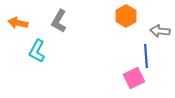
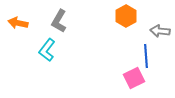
cyan L-shape: moved 10 px right, 1 px up; rotated 10 degrees clockwise
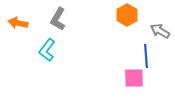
orange hexagon: moved 1 px right, 1 px up
gray L-shape: moved 1 px left, 2 px up
gray arrow: rotated 24 degrees clockwise
pink square: rotated 25 degrees clockwise
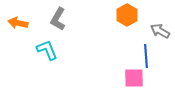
cyan L-shape: rotated 120 degrees clockwise
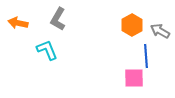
orange hexagon: moved 5 px right, 10 px down
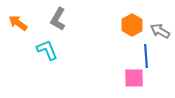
orange arrow: rotated 24 degrees clockwise
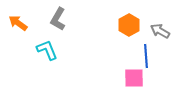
orange hexagon: moved 3 px left
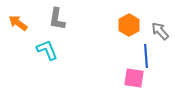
gray L-shape: moved 1 px left; rotated 20 degrees counterclockwise
gray arrow: rotated 18 degrees clockwise
pink square: rotated 10 degrees clockwise
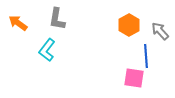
cyan L-shape: rotated 120 degrees counterclockwise
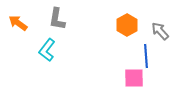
orange hexagon: moved 2 px left
pink square: rotated 10 degrees counterclockwise
